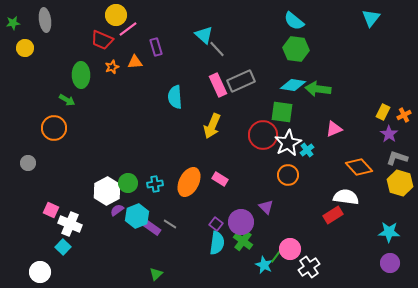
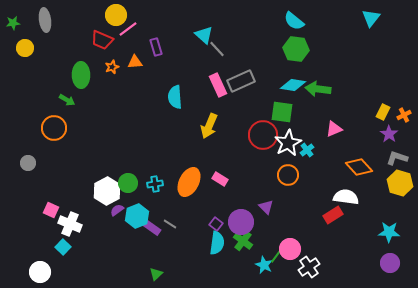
yellow arrow at (212, 126): moved 3 px left
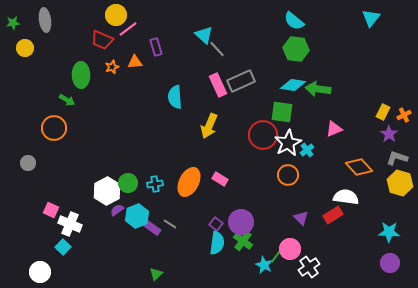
purple triangle at (266, 207): moved 35 px right, 11 px down
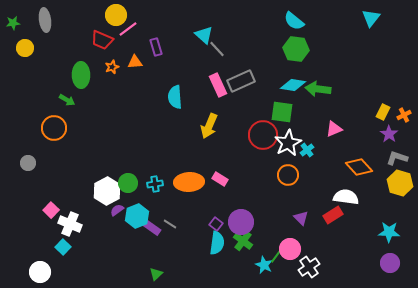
orange ellipse at (189, 182): rotated 60 degrees clockwise
pink square at (51, 210): rotated 21 degrees clockwise
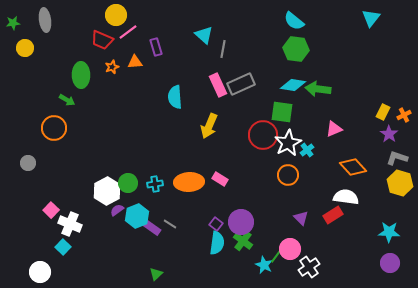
pink line at (128, 29): moved 3 px down
gray line at (217, 49): moved 6 px right; rotated 54 degrees clockwise
gray rectangle at (241, 81): moved 3 px down
orange diamond at (359, 167): moved 6 px left
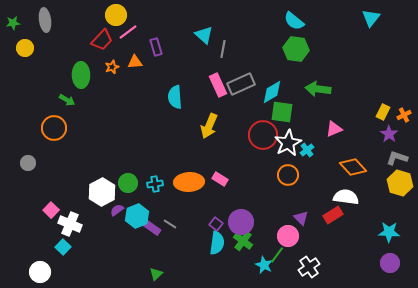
red trapezoid at (102, 40): rotated 70 degrees counterclockwise
cyan diamond at (293, 85): moved 21 px left, 7 px down; rotated 40 degrees counterclockwise
white hexagon at (107, 191): moved 5 px left, 1 px down
pink circle at (290, 249): moved 2 px left, 13 px up
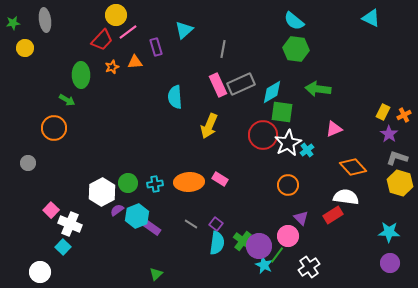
cyan triangle at (371, 18): rotated 42 degrees counterclockwise
cyan triangle at (204, 35): moved 20 px left, 5 px up; rotated 36 degrees clockwise
orange circle at (288, 175): moved 10 px down
purple circle at (241, 222): moved 18 px right, 24 px down
gray line at (170, 224): moved 21 px right
